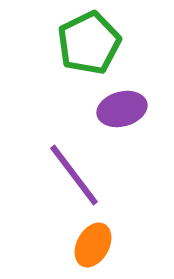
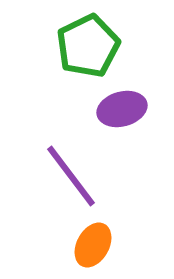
green pentagon: moved 1 px left, 3 px down
purple line: moved 3 px left, 1 px down
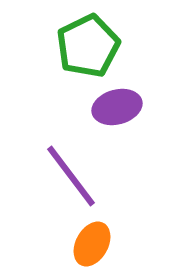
purple ellipse: moved 5 px left, 2 px up
orange ellipse: moved 1 px left, 1 px up
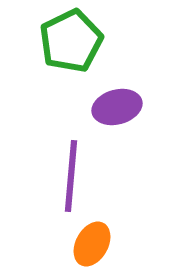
green pentagon: moved 17 px left, 5 px up
purple line: rotated 42 degrees clockwise
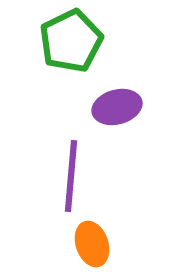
orange ellipse: rotated 48 degrees counterclockwise
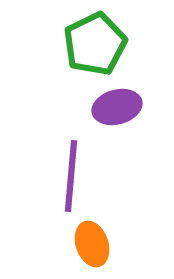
green pentagon: moved 24 px right, 3 px down
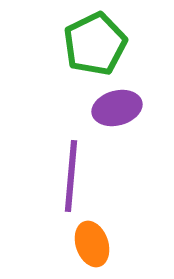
purple ellipse: moved 1 px down
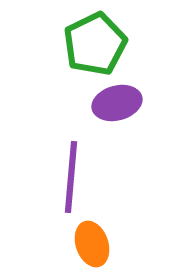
purple ellipse: moved 5 px up
purple line: moved 1 px down
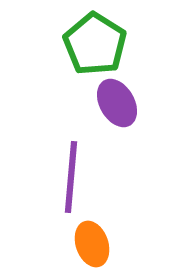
green pentagon: rotated 14 degrees counterclockwise
purple ellipse: rotated 75 degrees clockwise
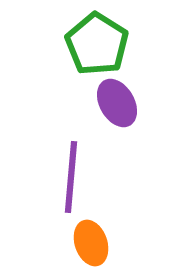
green pentagon: moved 2 px right
orange ellipse: moved 1 px left, 1 px up
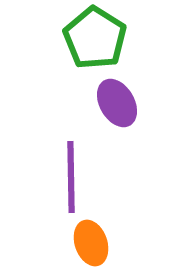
green pentagon: moved 2 px left, 6 px up
purple line: rotated 6 degrees counterclockwise
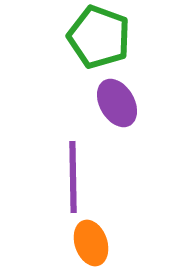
green pentagon: moved 4 px right, 1 px up; rotated 12 degrees counterclockwise
purple line: moved 2 px right
